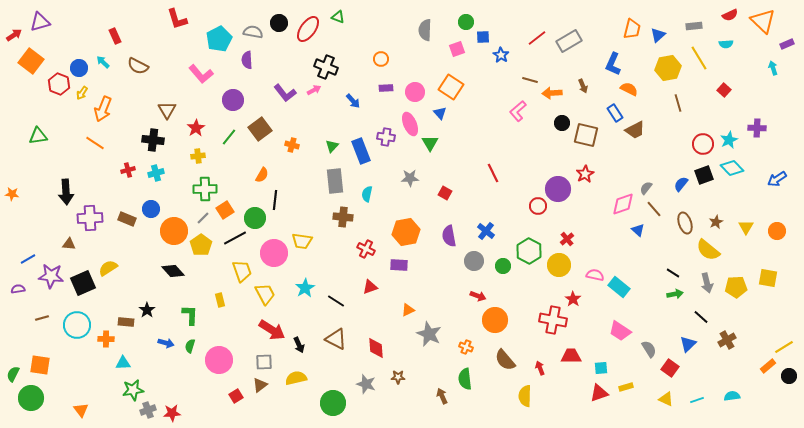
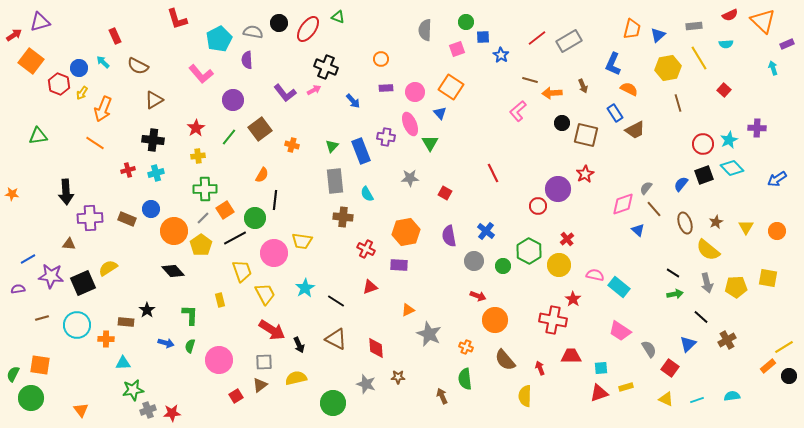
brown triangle at (167, 110): moved 13 px left, 10 px up; rotated 30 degrees clockwise
cyan semicircle at (367, 194): rotated 42 degrees counterclockwise
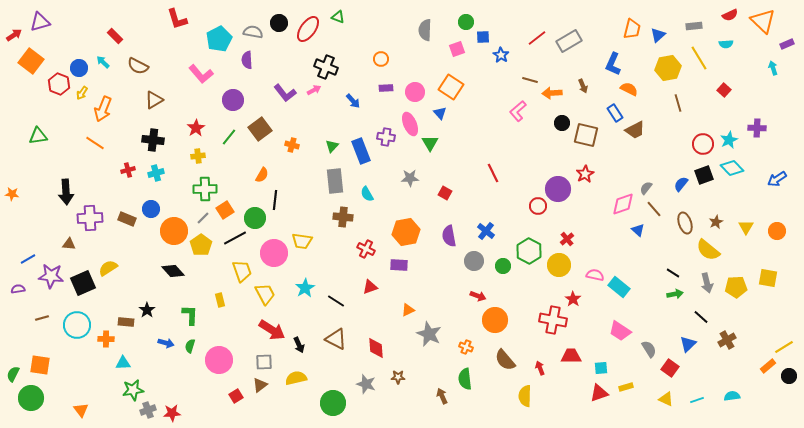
red rectangle at (115, 36): rotated 21 degrees counterclockwise
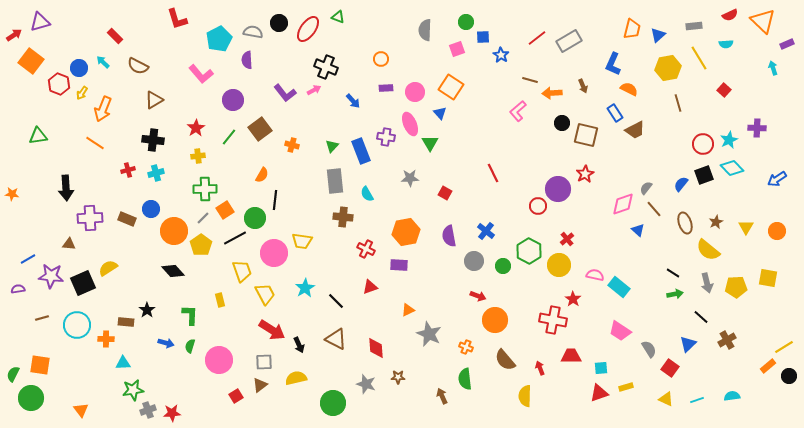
black arrow at (66, 192): moved 4 px up
black line at (336, 301): rotated 12 degrees clockwise
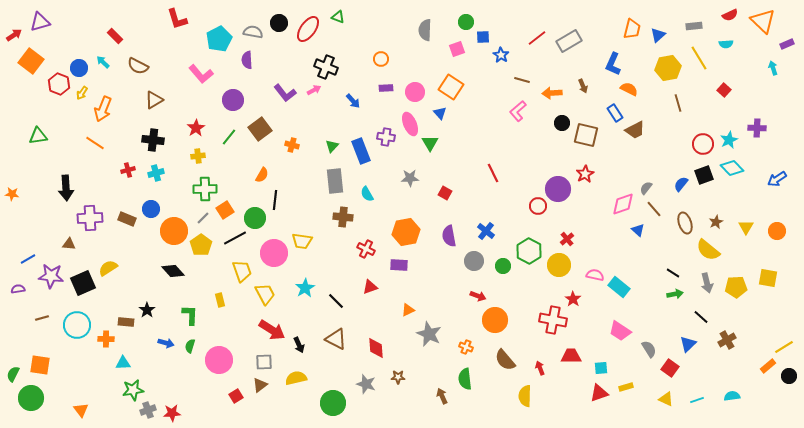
brown line at (530, 80): moved 8 px left
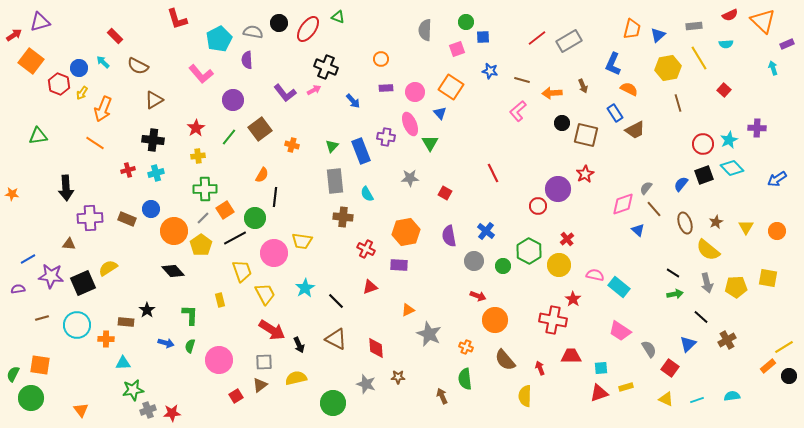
blue star at (501, 55): moved 11 px left, 16 px down; rotated 21 degrees counterclockwise
black line at (275, 200): moved 3 px up
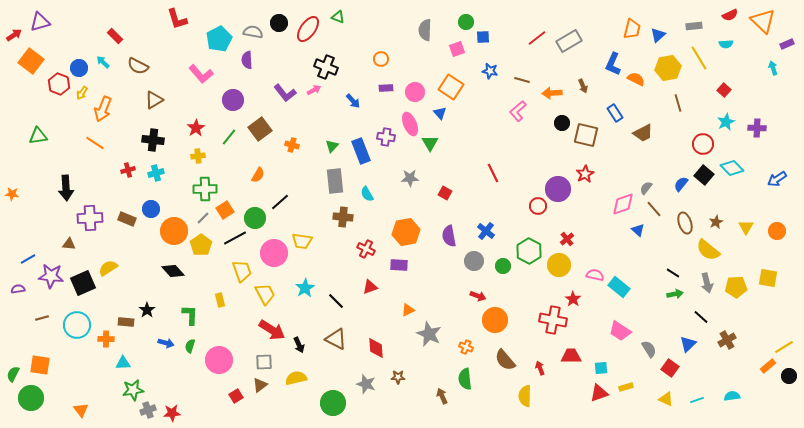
orange semicircle at (629, 89): moved 7 px right, 10 px up
brown trapezoid at (635, 130): moved 8 px right, 3 px down
cyan star at (729, 140): moved 3 px left, 18 px up
orange semicircle at (262, 175): moved 4 px left
black square at (704, 175): rotated 30 degrees counterclockwise
black line at (275, 197): moved 5 px right, 5 px down; rotated 42 degrees clockwise
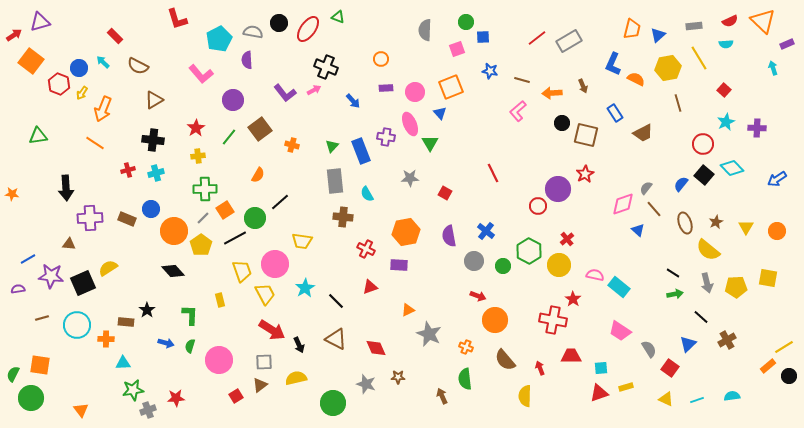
red semicircle at (730, 15): moved 6 px down
orange square at (451, 87): rotated 35 degrees clockwise
pink circle at (274, 253): moved 1 px right, 11 px down
red diamond at (376, 348): rotated 20 degrees counterclockwise
red star at (172, 413): moved 4 px right, 15 px up
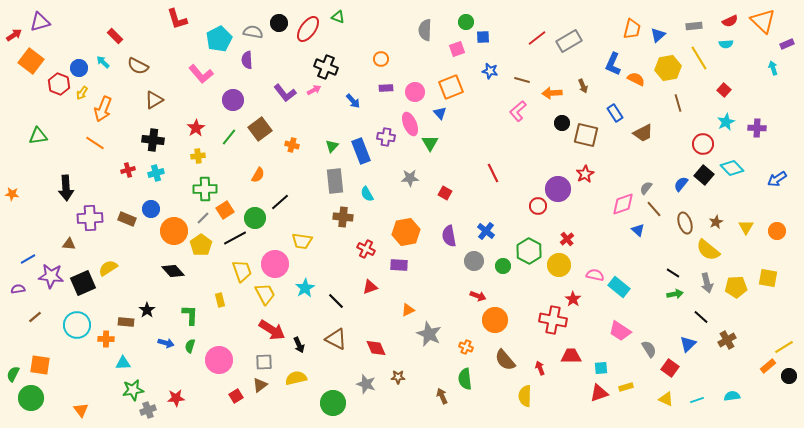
brown line at (42, 318): moved 7 px left, 1 px up; rotated 24 degrees counterclockwise
